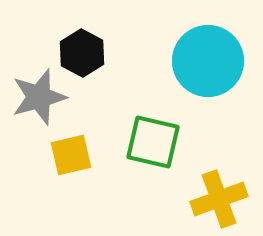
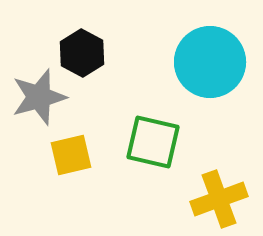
cyan circle: moved 2 px right, 1 px down
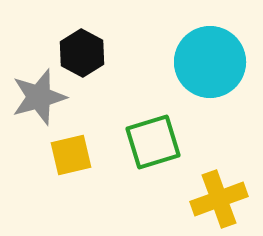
green square: rotated 30 degrees counterclockwise
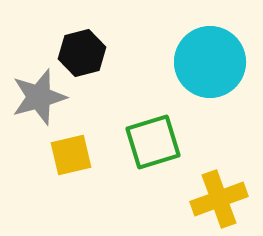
black hexagon: rotated 18 degrees clockwise
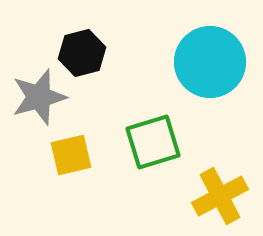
yellow cross: moved 1 px right, 3 px up; rotated 8 degrees counterclockwise
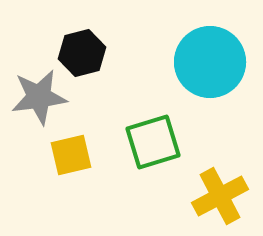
gray star: rotated 8 degrees clockwise
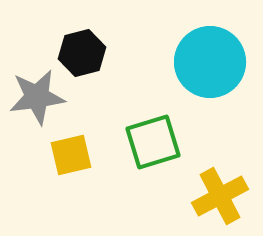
gray star: moved 2 px left
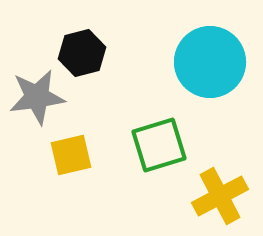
green square: moved 6 px right, 3 px down
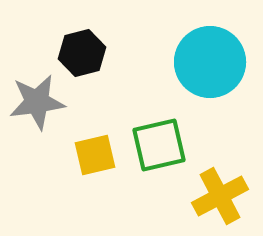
gray star: moved 5 px down
green square: rotated 4 degrees clockwise
yellow square: moved 24 px right
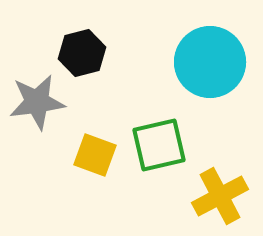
yellow square: rotated 33 degrees clockwise
